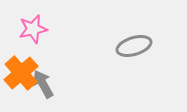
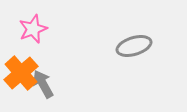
pink star: rotated 8 degrees counterclockwise
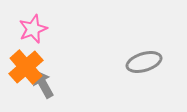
gray ellipse: moved 10 px right, 16 px down
orange cross: moved 5 px right, 6 px up
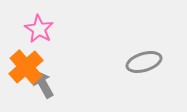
pink star: moved 6 px right; rotated 20 degrees counterclockwise
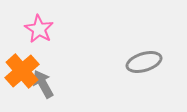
orange cross: moved 4 px left, 4 px down
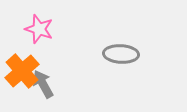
pink star: rotated 12 degrees counterclockwise
gray ellipse: moved 23 px left, 8 px up; rotated 20 degrees clockwise
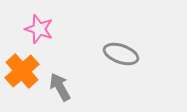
gray ellipse: rotated 16 degrees clockwise
gray arrow: moved 17 px right, 3 px down
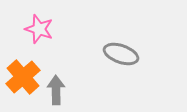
orange cross: moved 1 px right, 6 px down
gray arrow: moved 4 px left, 3 px down; rotated 28 degrees clockwise
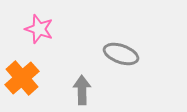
orange cross: moved 1 px left, 1 px down
gray arrow: moved 26 px right
